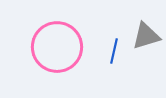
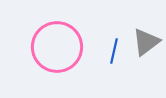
gray triangle: moved 6 px down; rotated 20 degrees counterclockwise
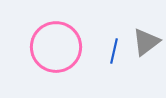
pink circle: moved 1 px left
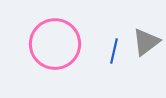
pink circle: moved 1 px left, 3 px up
